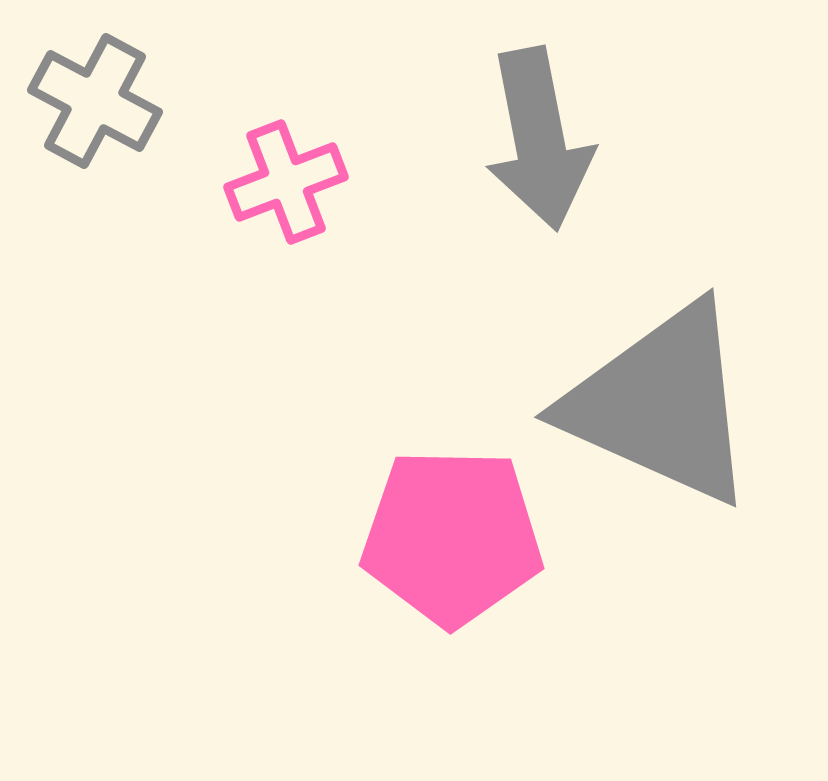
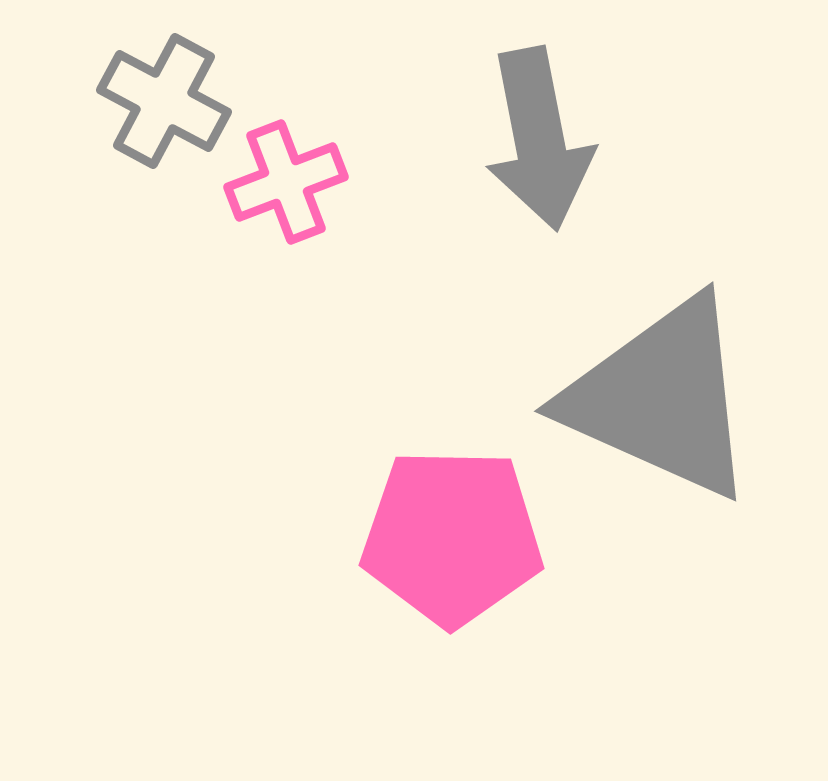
gray cross: moved 69 px right
gray triangle: moved 6 px up
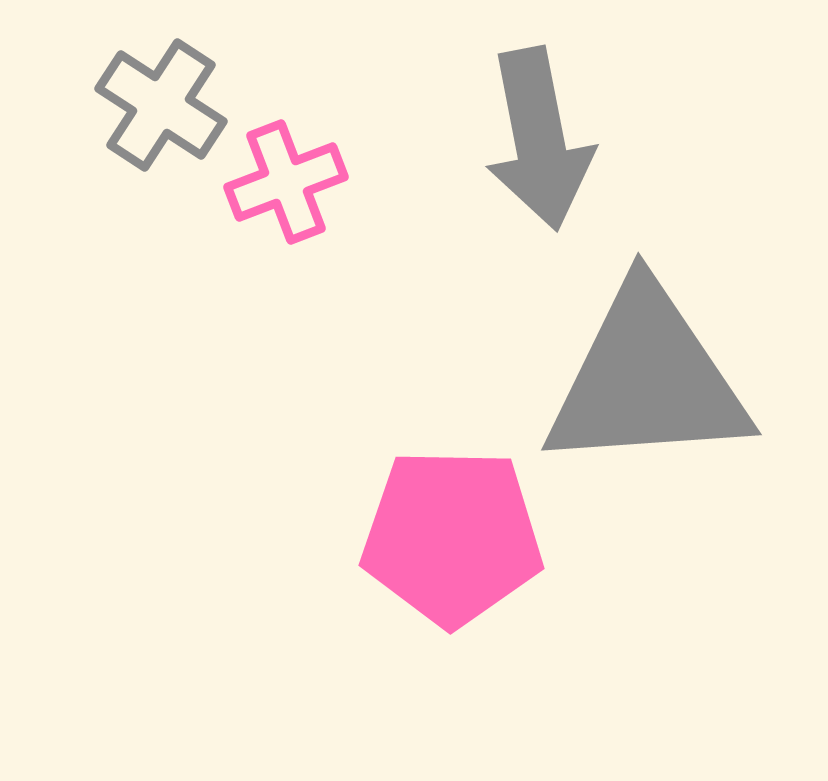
gray cross: moved 3 px left, 4 px down; rotated 5 degrees clockwise
gray triangle: moved 14 px left, 19 px up; rotated 28 degrees counterclockwise
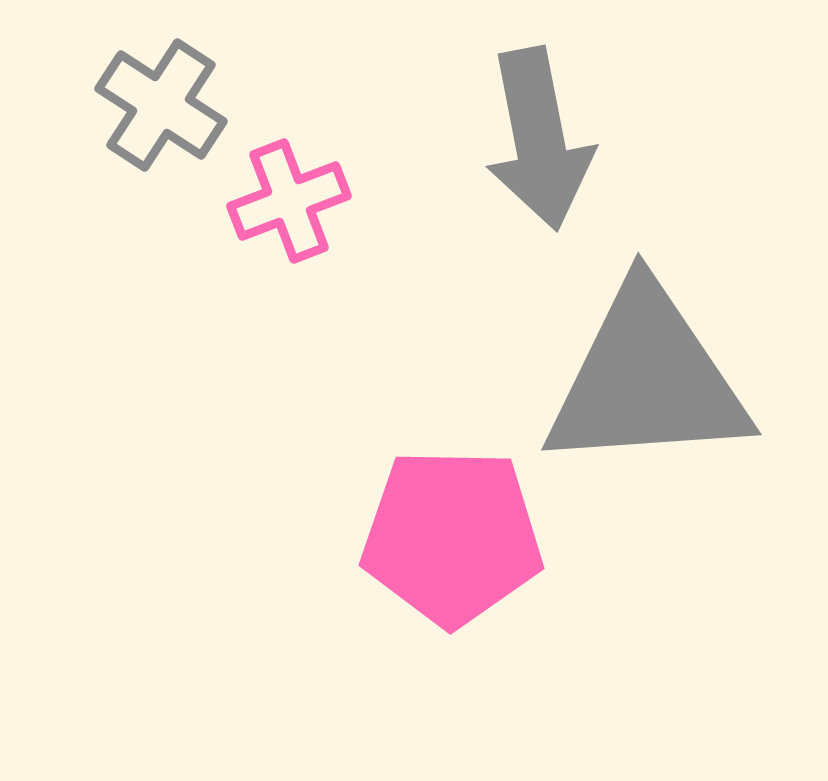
pink cross: moved 3 px right, 19 px down
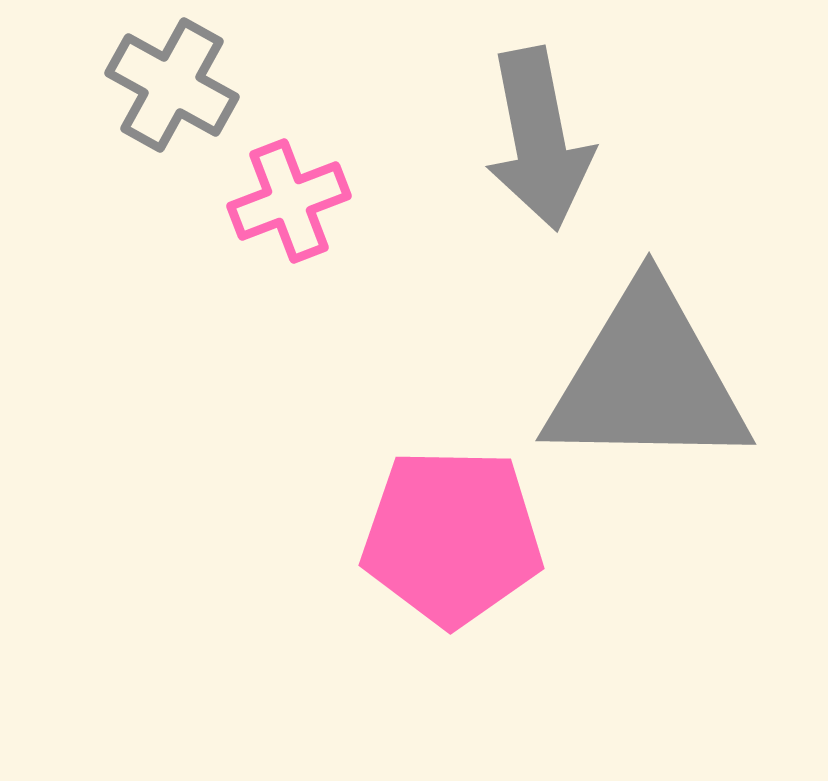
gray cross: moved 11 px right, 20 px up; rotated 4 degrees counterclockwise
gray triangle: rotated 5 degrees clockwise
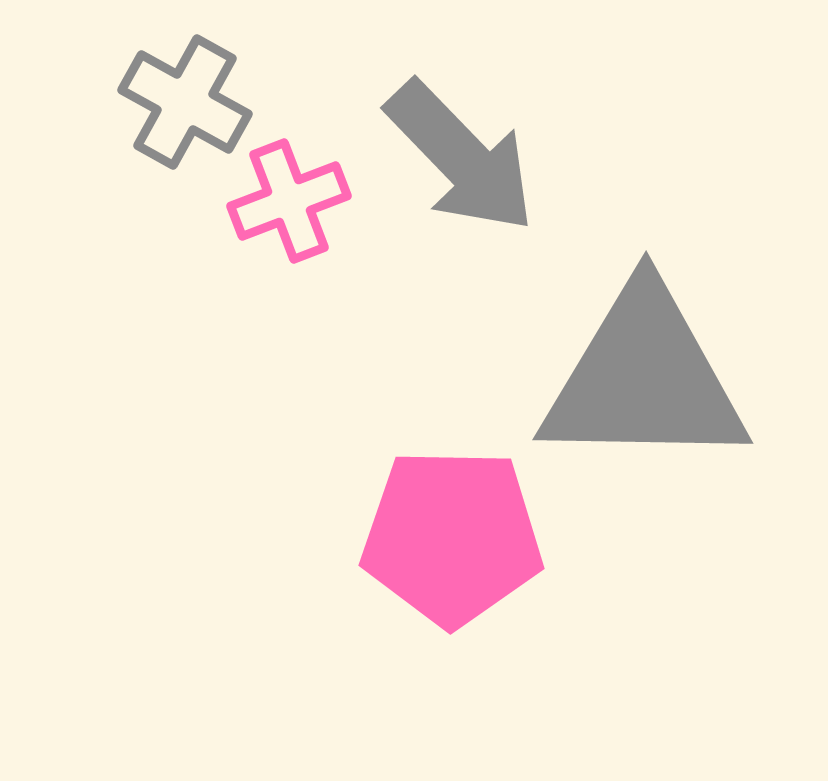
gray cross: moved 13 px right, 17 px down
gray arrow: moved 78 px left, 18 px down; rotated 33 degrees counterclockwise
gray triangle: moved 3 px left, 1 px up
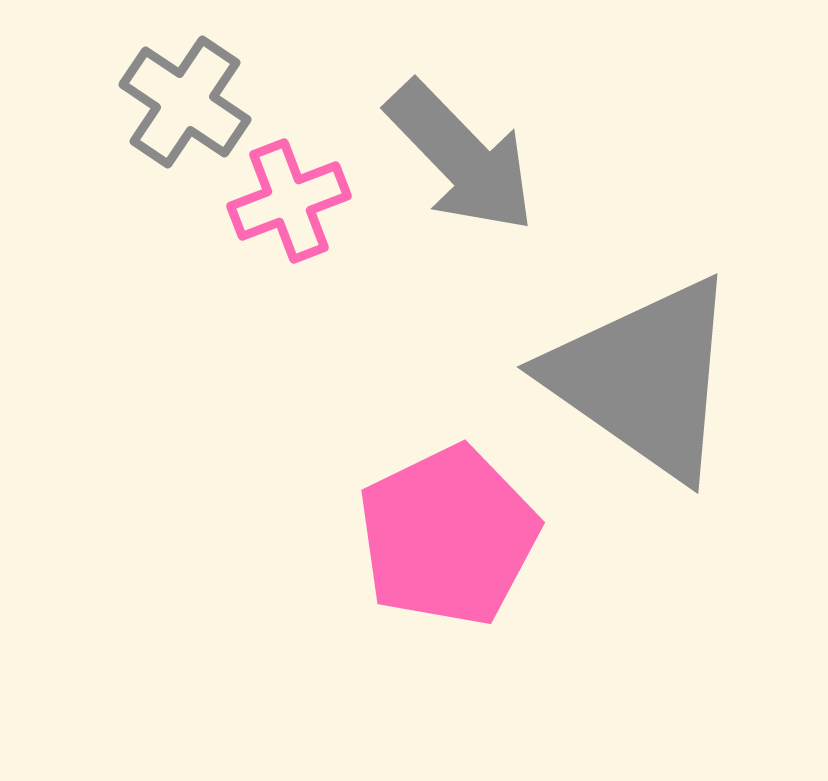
gray cross: rotated 5 degrees clockwise
gray triangle: rotated 34 degrees clockwise
pink pentagon: moved 4 px left, 1 px up; rotated 27 degrees counterclockwise
